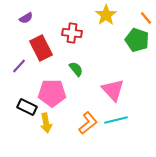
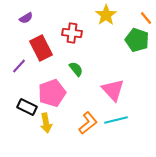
pink pentagon: rotated 20 degrees counterclockwise
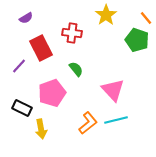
black rectangle: moved 5 px left, 1 px down
yellow arrow: moved 5 px left, 6 px down
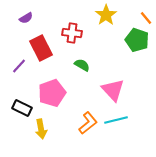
green semicircle: moved 6 px right, 4 px up; rotated 21 degrees counterclockwise
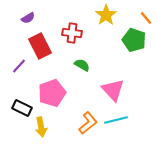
purple semicircle: moved 2 px right
green pentagon: moved 3 px left
red rectangle: moved 1 px left, 2 px up
yellow arrow: moved 2 px up
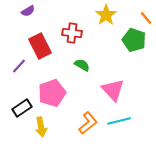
purple semicircle: moved 7 px up
black rectangle: rotated 60 degrees counterclockwise
cyan line: moved 3 px right, 1 px down
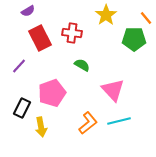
green pentagon: moved 1 px up; rotated 20 degrees counterclockwise
red rectangle: moved 8 px up
black rectangle: rotated 30 degrees counterclockwise
